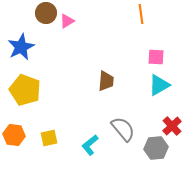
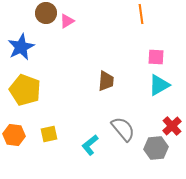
yellow square: moved 4 px up
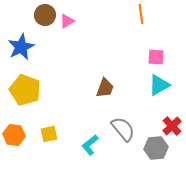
brown circle: moved 1 px left, 2 px down
brown trapezoid: moved 1 px left, 7 px down; rotated 15 degrees clockwise
